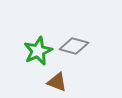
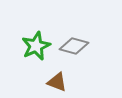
green star: moved 2 px left, 5 px up
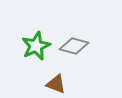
brown triangle: moved 1 px left, 2 px down
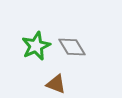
gray diamond: moved 2 px left, 1 px down; rotated 44 degrees clockwise
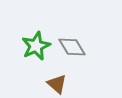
brown triangle: moved 1 px right; rotated 20 degrees clockwise
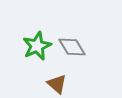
green star: moved 1 px right
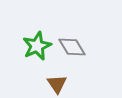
brown triangle: rotated 15 degrees clockwise
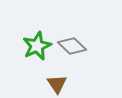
gray diamond: moved 1 px up; rotated 16 degrees counterclockwise
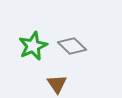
green star: moved 4 px left
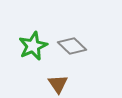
brown triangle: moved 1 px right
